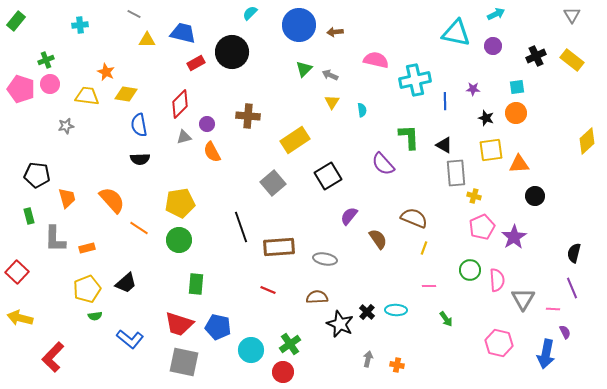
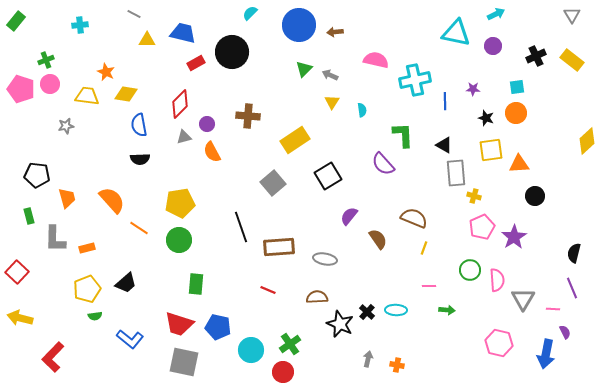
green L-shape at (409, 137): moved 6 px left, 2 px up
green arrow at (446, 319): moved 1 px right, 9 px up; rotated 49 degrees counterclockwise
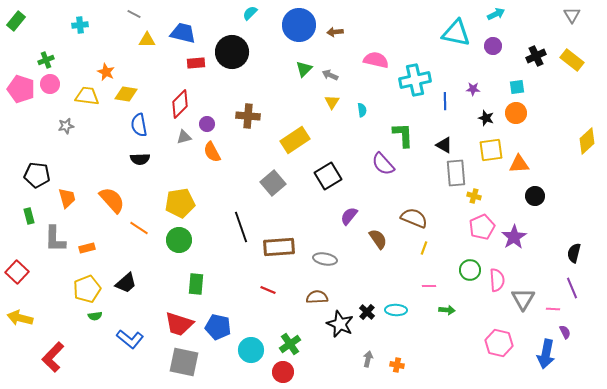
red rectangle at (196, 63): rotated 24 degrees clockwise
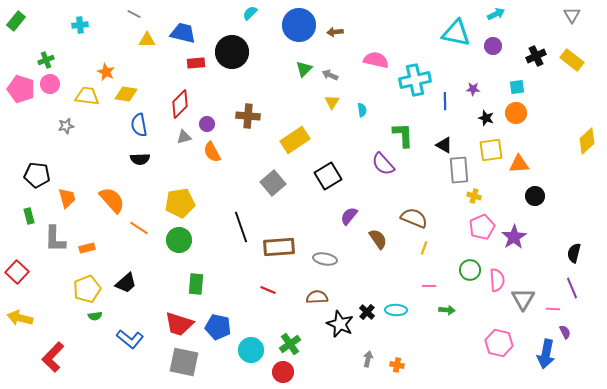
gray rectangle at (456, 173): moved 3 px right, 3 px up
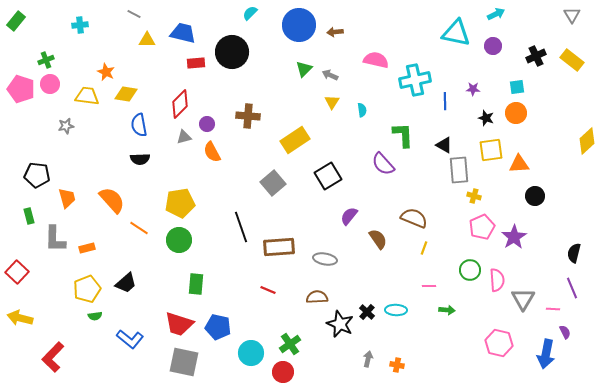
cyan circle at (251, 350): moved 3 px down
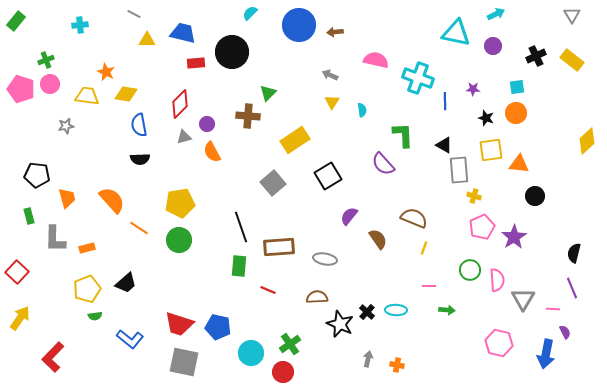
green triangle at (304, 69): moved 36 px left, 24 px down
cyan cross at (415, 80): moved 3 px right, 2 px up; rotated 32 degrees clockwise
orange triangle at (519, 164): rotated 10 degrees clockwise
green rectangle at (196, 284): moved 43 px right, 18 px up
yellow arrow at (20, 318): rotated 110 degrees clockwise
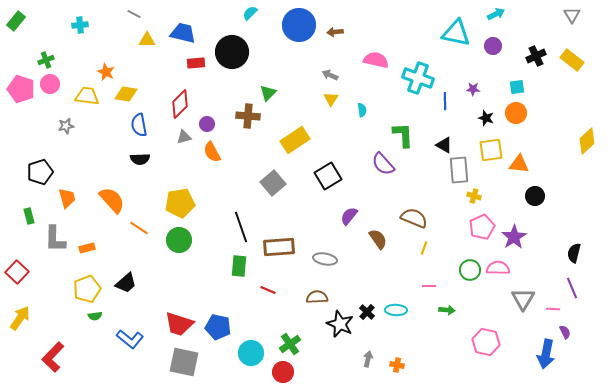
yellow triangle at (332, 102): moved 1 px left, 3 px up
black pentagon at (37, 175): moved 3 px right, 3 px up; rotated 25 degrees counterclockwise
pink semicircle at (497, 280): moved 1 px right, 12 px up; rotated 85 degrees counterclockwise
pink hexagon at (499, 343): moved 13 px left, 1 px up
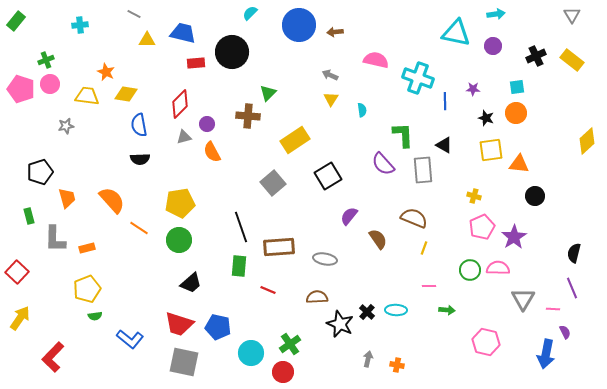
cyan arrow at (496, 14): rotated 18 degrees clockwise
gray rectangle at (459, 170): moved 36 px left
black trapezoid at (126, 283): moved 65 px right
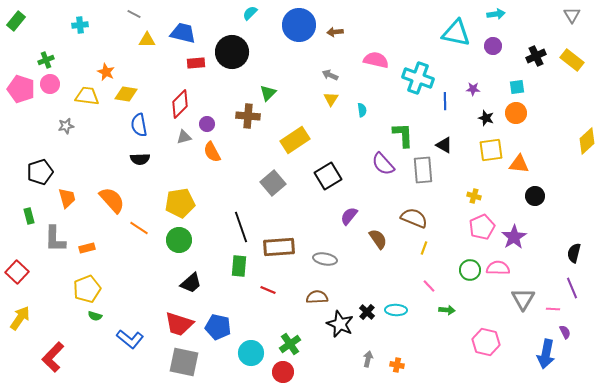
pink line at (429, 286): rotated 48 degrees clockwise
green semicircle at (95, 316): rotated 24 degrees clockwise
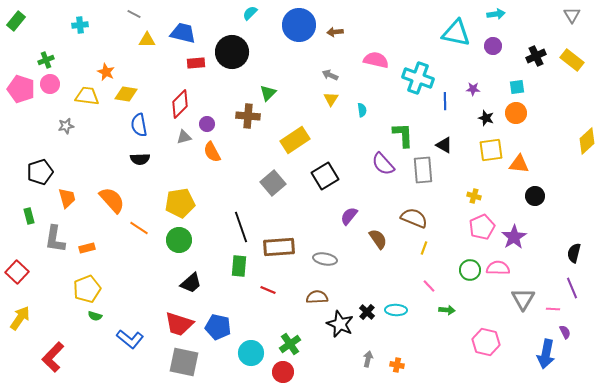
black square at (328, 176): moved 3 px left
gray L-shape at (55, 239): rotated 8 degrees clockwise
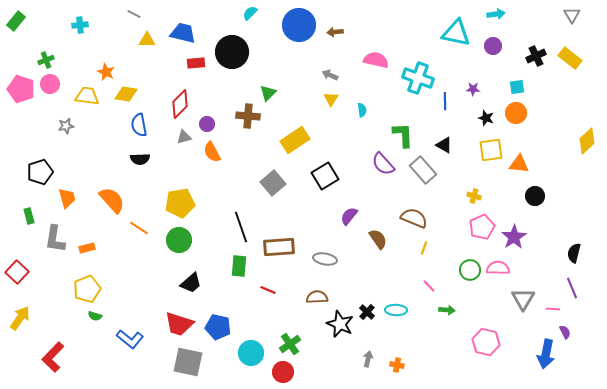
yellow rectangle at (572, 60): moved 2 px left, 2 px up
gray rectangle at (423, 170): rotated 36 degrees counterclockwise
gray square at (184, 362): moved 4 px right
